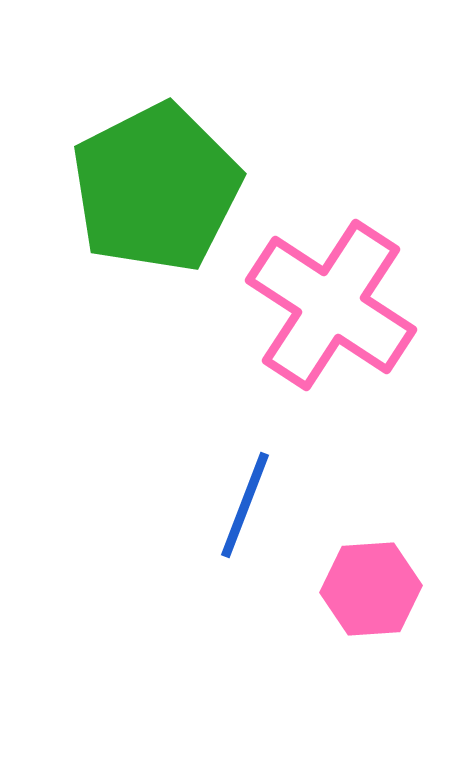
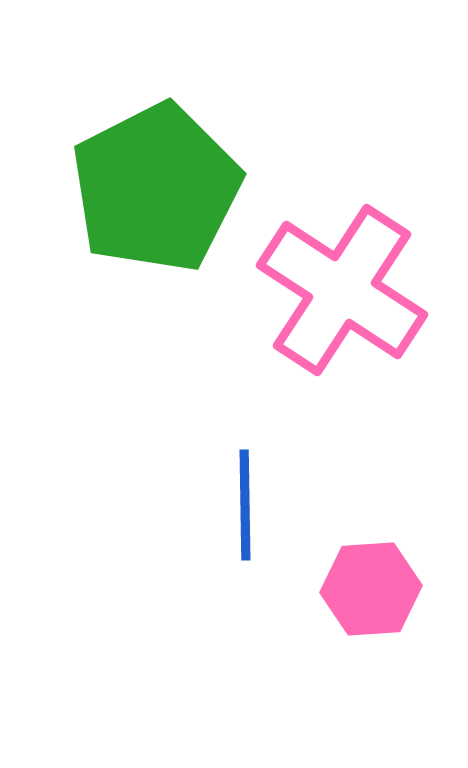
pink cross: moved 11 px right, 15 px up
blue line: rotated 22 degrees counterclockwise
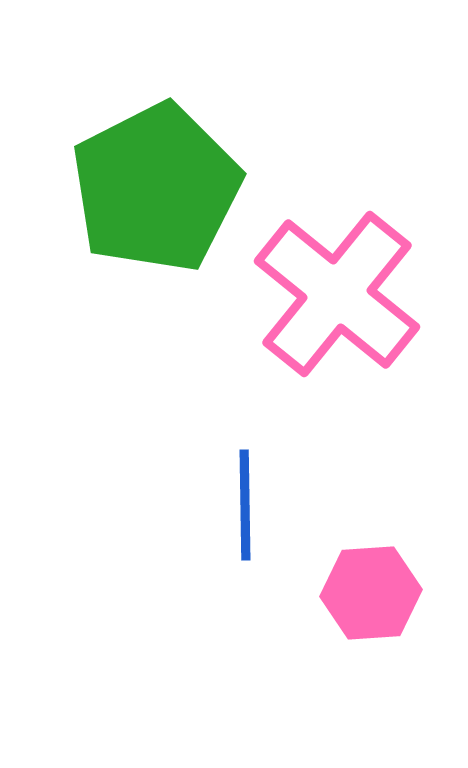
pink cross: moved 5 px left, 4 px down; rotated 6 degrees clockwise
pink hexagon: moved 4 px down
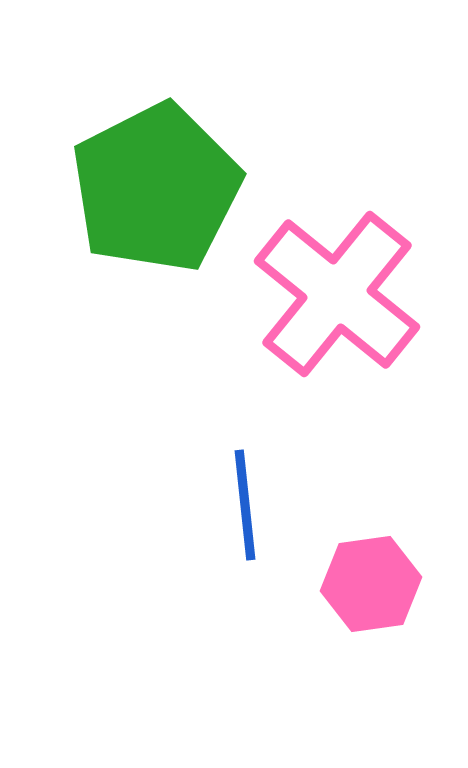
blue line: rotated 5 degrees counterclockwise
pink hexagon: moved 9 px up; rotated 4 degrees counterclockwise
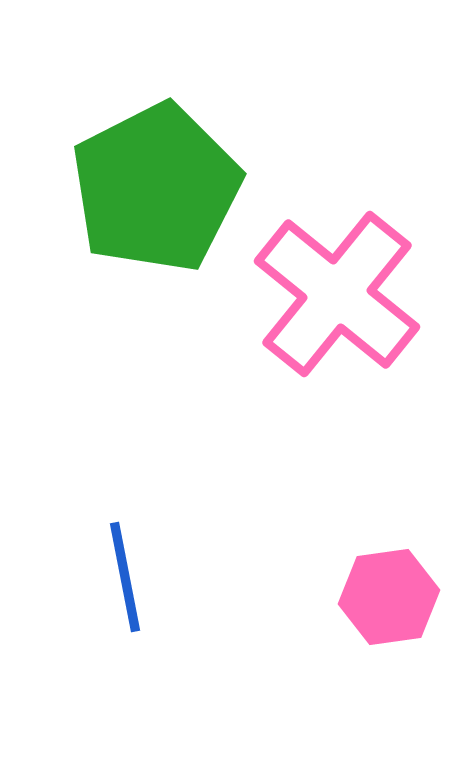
blue line: moved 120 px left, 72 px down; rotated 5 degrees counterclockwise
pink hexagon: moved 18 px right, 13 px down
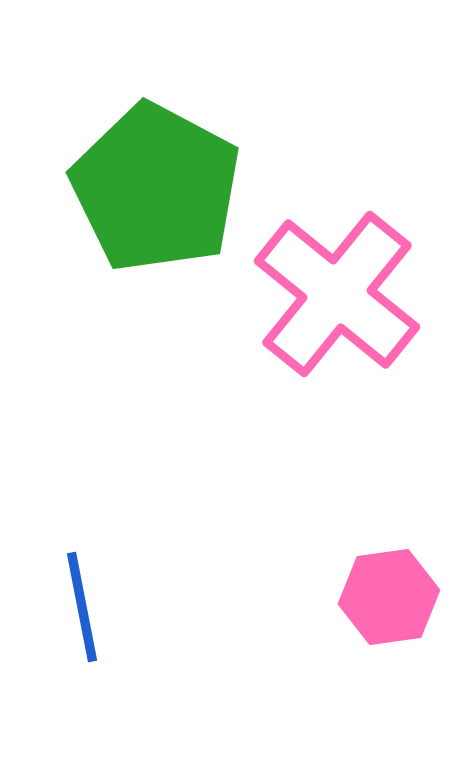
green pentagon: rotated 17 degrees counterclockwise
blue line: moved 43 px left, 30 px down
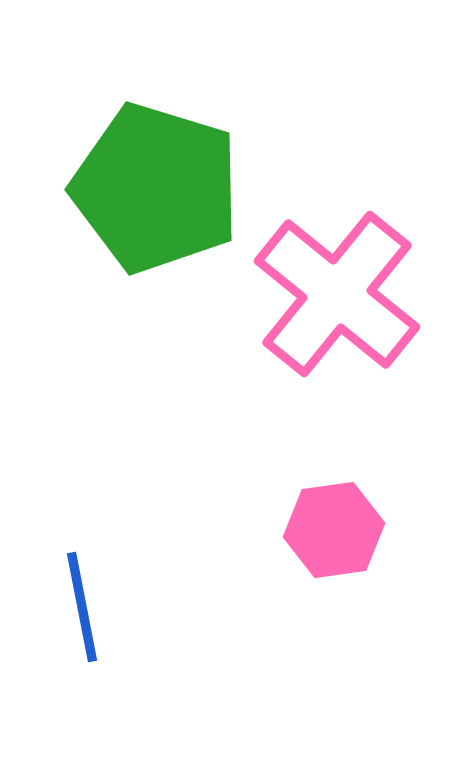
green pentagon: rotated 11 degrees counterclockwise
pink hexagon: moved 55 px left, 67 px up
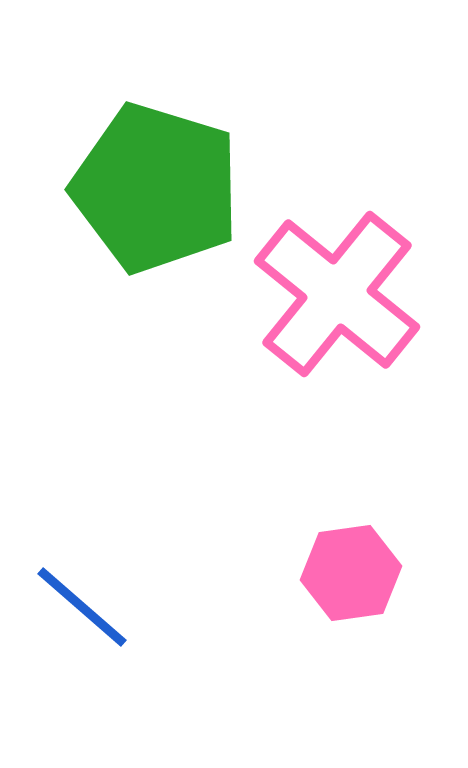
pink hexagon: moved 17 px right, 43 px down
blue line: rotated 38 degrees counterclockwise
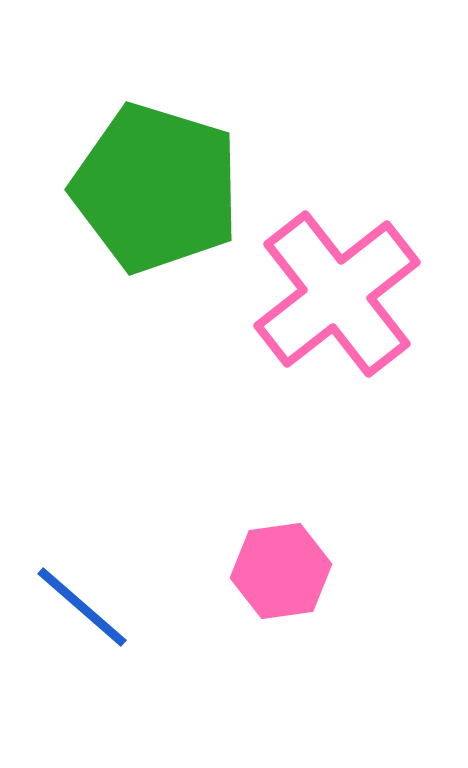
pink cross: rotated 13 degrees clockwise
pink hexagon: moved 70 px left, 2 px up
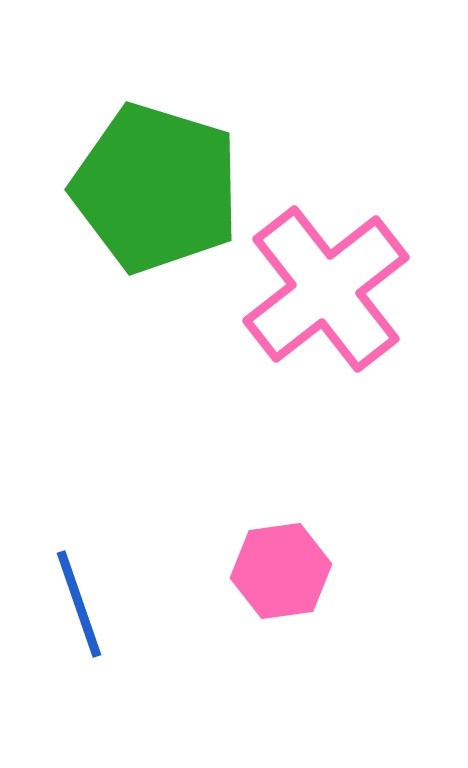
pink cross: moved 11 px left, 5 px up
blue line: moved 3 px left, 3 px up; rotated 30 degrees clockwise
